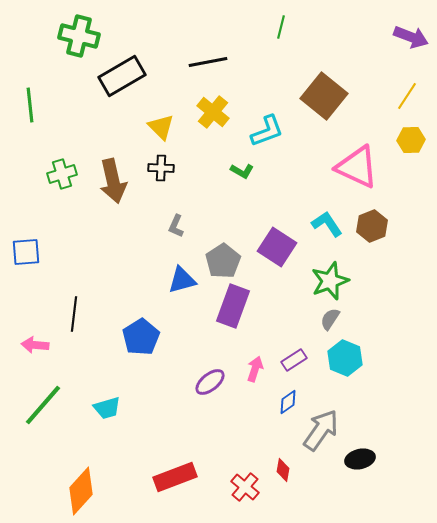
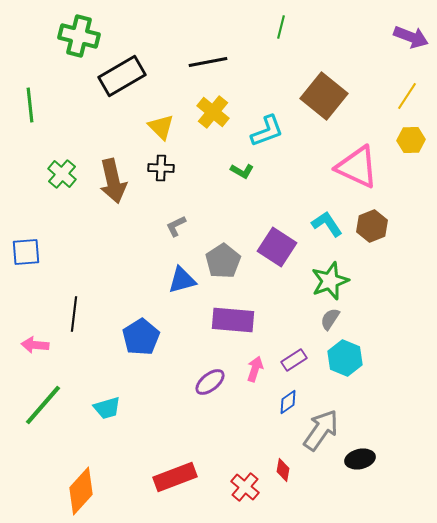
green cross at (62, 174): rotated 32 degrees counterclockwise
gray L-shape at (176, 226): rotated 40 degrees clockwise
purple rectangle at (233, 306): moved 14 px down; rotated 75 degrees clockwise
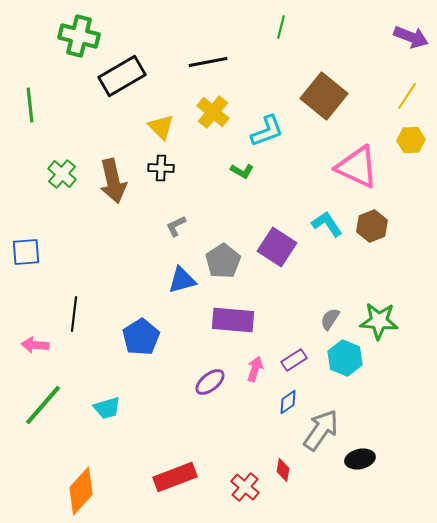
green star at (330, 281): moved 49 px right, 40 px down; rotated 24 degrees clockwise
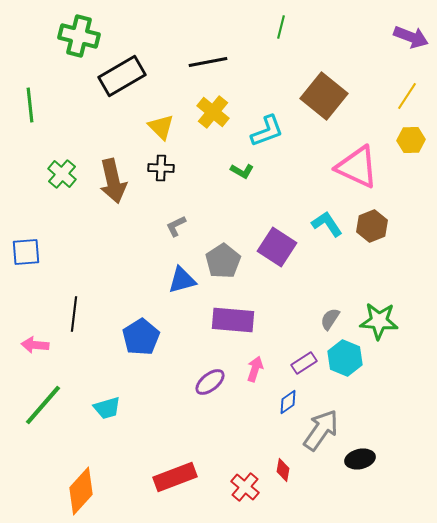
purple rectangle at (294, 360): moved 10 px right, 3 px down
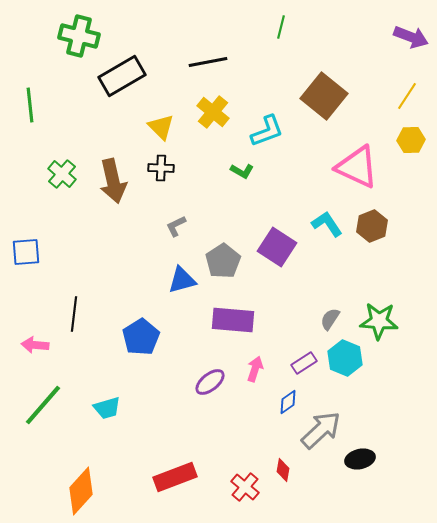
gray arrow at (321, 430): rotated 12 degrees clockwise
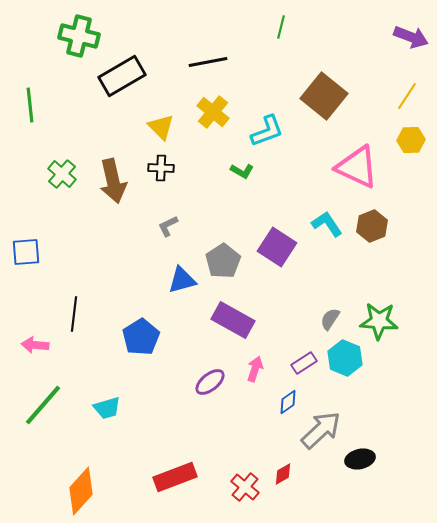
gray L-shape at (176, 226): moved 8 px left
purple rectangle at (233, 320): rotated 24 degrees clockwise
red diamond at (283, 470): moved 4 px down; rotated 50 degrees clockwise
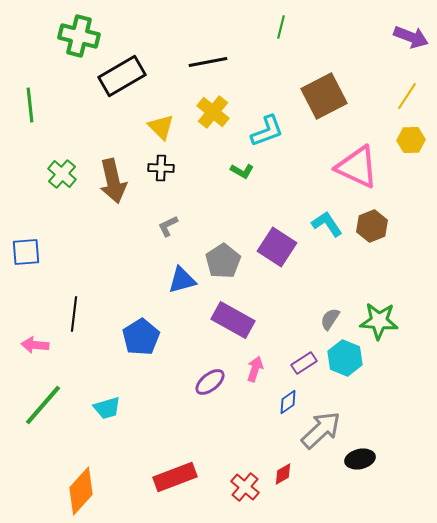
brown square at (324, 96): rotated 24 degrees clockwise
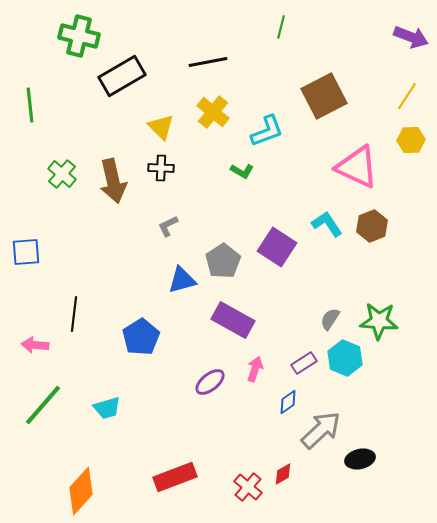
red cross at (245, 487): moved 3 px right
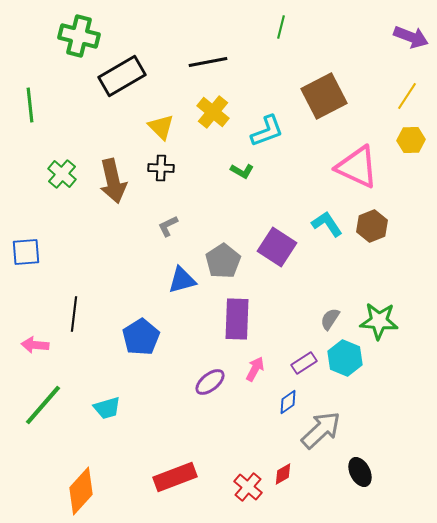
purple rectangle at (233, 320): moved 4 px right, 1 px up; rotated 63 degrees clockwise
pink arrow at (255, 369): rotated 10 degrees clockwise
black ellipse at (360, 459): moved 13 px down; rotated 76 degrees clockwise
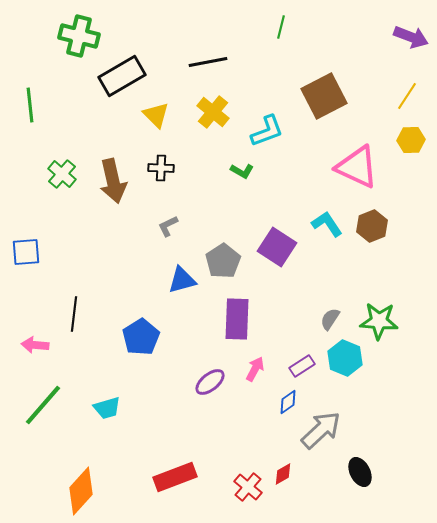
yellow triangle at (161, 127): moved 5 px left, 12 px up
purple rectangle at (304, 363): moved 2 px left, 3 px down
